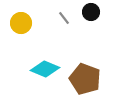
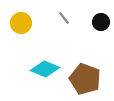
black circle: moved 10 px right, 10 px down
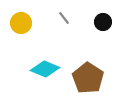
black circle: moved 2 px right
brown pentagon: moved 3 px right, 1 px up; rotated 12 degrees clockwise
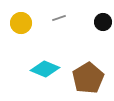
gray line: moved 5 px left; rotated 72 degrees counterclockwise
brown pentagon: rotated 8 degrees clockwise
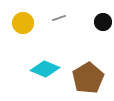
yellow circle: moved 2 px right
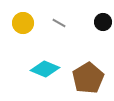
gray line: moved 5 px down; rotated 48 degrees clockwise
